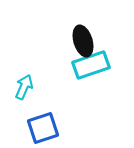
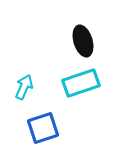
cyan rectangle: moved 10 px left, 18 px down
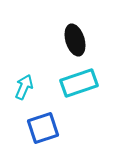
black ellipse: moved 8 px left, 1 px up
cyan rectangle: moved 2 px left
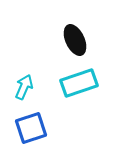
black ellipse: rotated 8 degrees counterclockwise
blue square: moved 12 px left
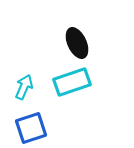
black ellipse: moved 2 px right, 3 px down
cyan rectangle: moved 7 px left, 1 px up
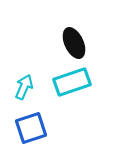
black ellipse: moved 3 px left
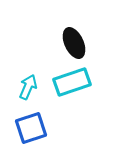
cyan arrow: moved 4 px right
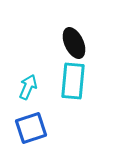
cyan rectangle: moved 1 px right, 1 px up; rotated 66 degrees counterclockwise
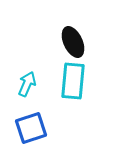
black ellipse: moved 1 px left, 1 px up
cyan arrow: moved 1 px left, 3 px up
